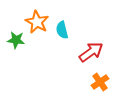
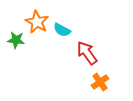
cyan semicircle: rotated 48 degrees counterclockwise
red arrow: moved 4 px left, 1 px down; rotated 90 degrees counterclockwise
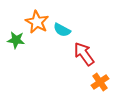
red arrow: moved 3 px left, 1 px down
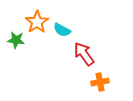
orange star: rotated 10 degrees clockwise
orange cross: rotated 24 degrees clockwise
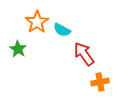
green star: moved 2 px right, 9 px down; rotated 24 degrees clockwise
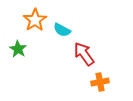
orange star: moved 2 px left, 2 px up
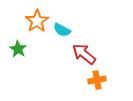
orange star: moved 2 px right, 1 px down
red arrow: rotated 15 degrees counterclockwise
orange cross: moved 3 px left, 2 px up
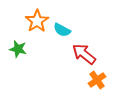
green star: rotated 18 degrees counterclockwise
orange cross: rotated 24 degrees counterclockwise
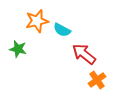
orange star: rotated 20 degrees clockwise
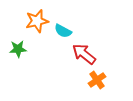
cyan semicircle: moved 1 px right, 1 px down
green star: rotated 18 degrees counterclockwise
